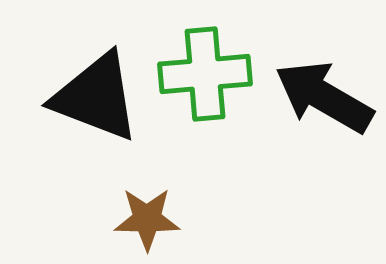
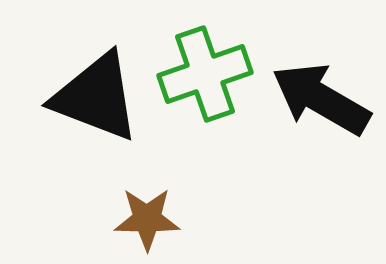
green cross: rotated 14 degrees counterclockwise
black arrow: moved 3 px left, 2 px down
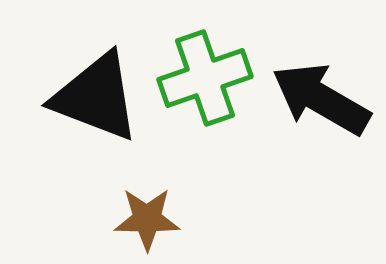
green cross: moved 4 px down
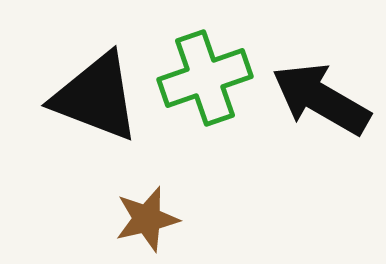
brown star: rotated 14 degrees counterclockwise
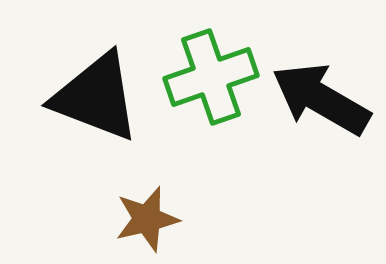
green cross: moved 6 px right, 1 px up
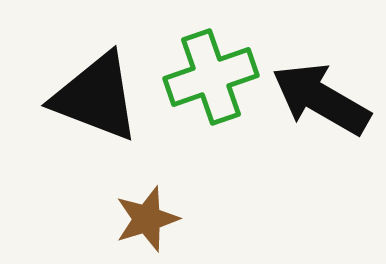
brown star: rotated 4 degrees counterclockwise
